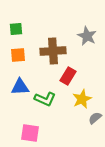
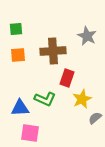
red rectangle: moved 1 px left, 2 px down; rotated 12 degrees counterclockwise
blue triangle: moved 21 px down
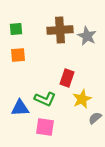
brown cross: moved 7 px right, 21 px up
pink square: moved 15 px right, 6 px up
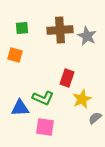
green square: moved 6 px right, 1 px up
orange square: moved 3 px left; rotated 21 degrees clockwise
green L-shape: moved 2 px left, 1 px up
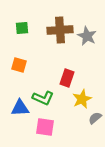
orange square: moved 4 px right, 10 px down
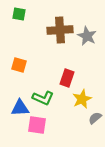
green square: moved 3 px left, 14 px up; rotated 16 degrees clockwise
pink square: moved 8 px left, 2 px up
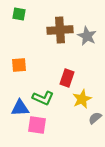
orange square: rotated 21 degrees counterclockwise
